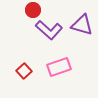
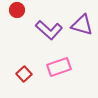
red circle: moved 16 px left
red square: moved 3 px down
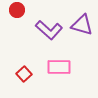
pink rectangle: rotated 20 degrees clockwise
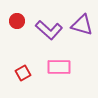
red circle: moved 11 px down
red square: moved 1 px left, 1 px up; rotated 14 degrees clockwise
